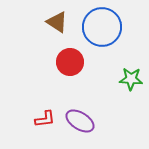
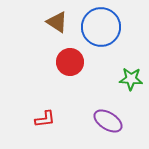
blue circle: moved 1 px left
purple ellipse: moved 28 px right
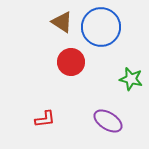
brown triangle: moved 5 px right
red circle: moved 1 px right
green star: rotated 10 degrees clockwise
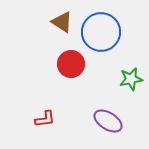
blue circle: moved 5 px down
red circle: moved 2 px down
green star: rotated 25 degrees counterclockwise
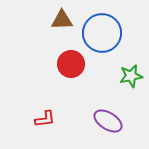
brown triangle: moved 2 px up; rotated 35 degrees counterclockwise
blue circle: moved 1 px right, 1 px down
green star: moved 3 px up
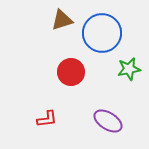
brown triangle: rotated 15 degrees counterclockwise
red circle: moved 8 px down
green star: moved 2 px left, 7 px up
red L-shape: moved 2 px right
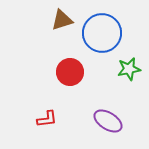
red circle: moved 1 px left
